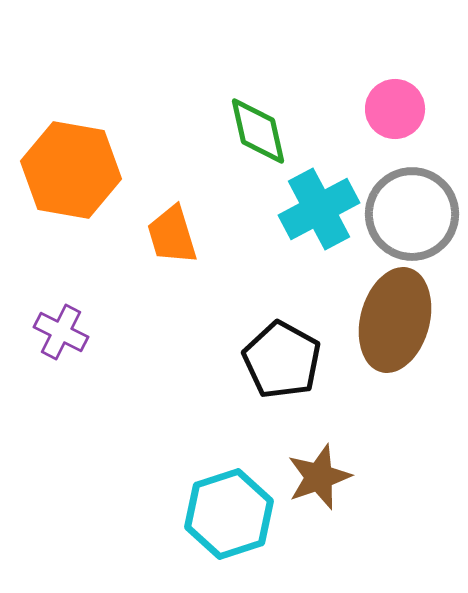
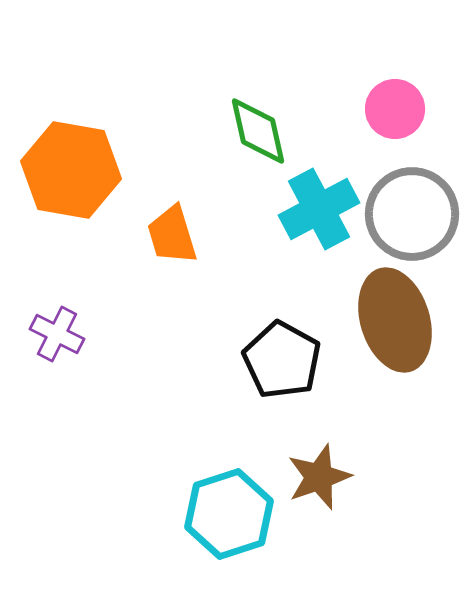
brown ellipse: rotated 32 degrees counterclockwise
purple cross: moved 4 px left, 2 px down
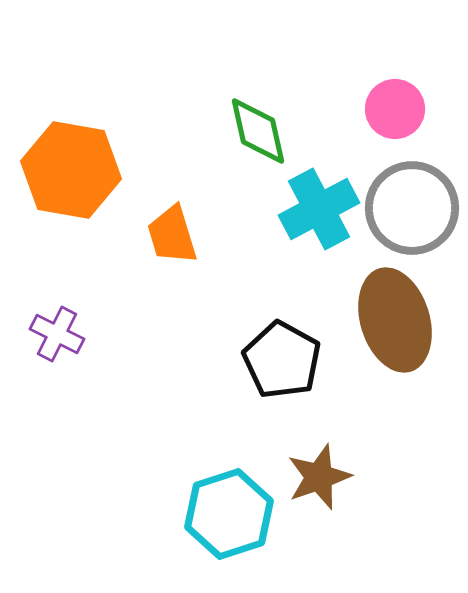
gray circle: moved 6 px up
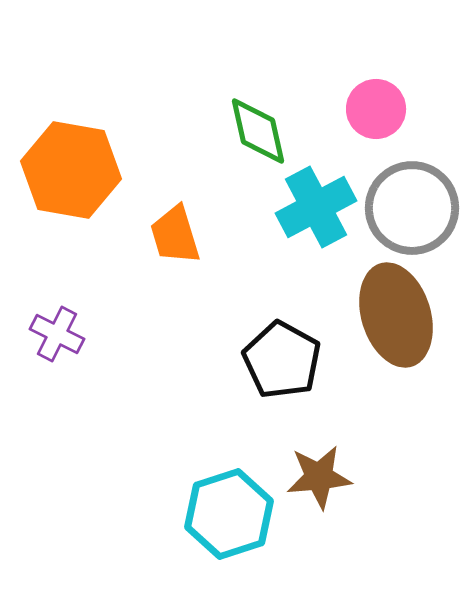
pink circle: moved 19 px left
cyan cross: moved 3 px left, 2 px up
orange trapezoid: moved 3 px right
brown ellipse: moved 1 px right, 5 px up
brown star: rotated 14 degrees clockwise
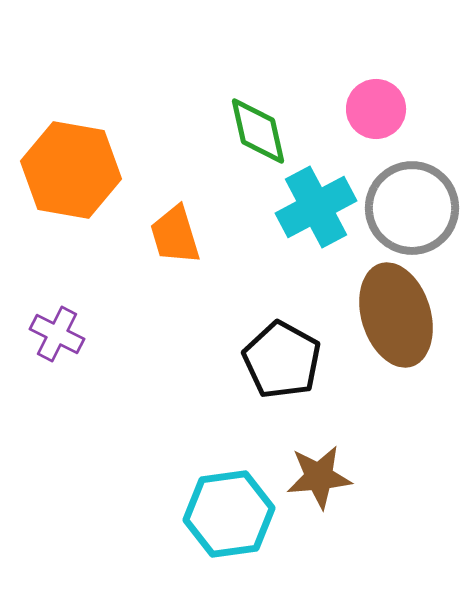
cyan hexagon: rotated 10 degrees clockwise
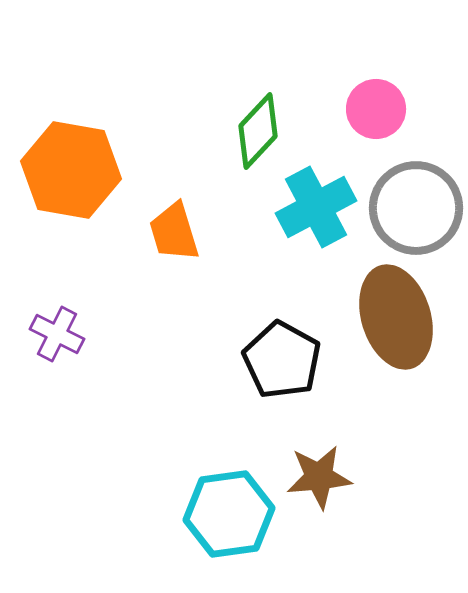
green diamond: rotated 56 degrees clockwise
gray circle: moved 4 px right
orange trapezoid: moved 1 px left, 3 px up
brown ellipse: moved 2 px down
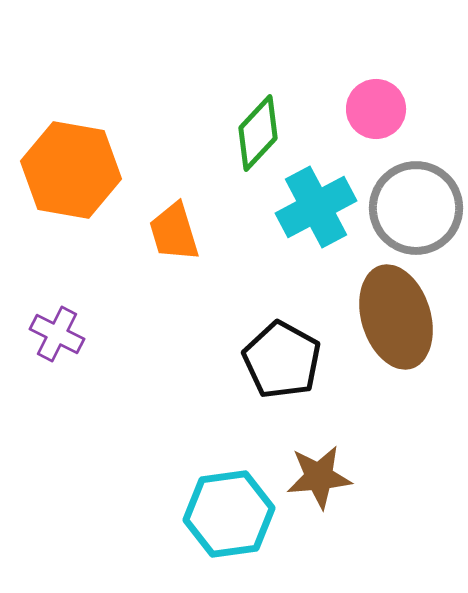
green diamond: moved 2 px down
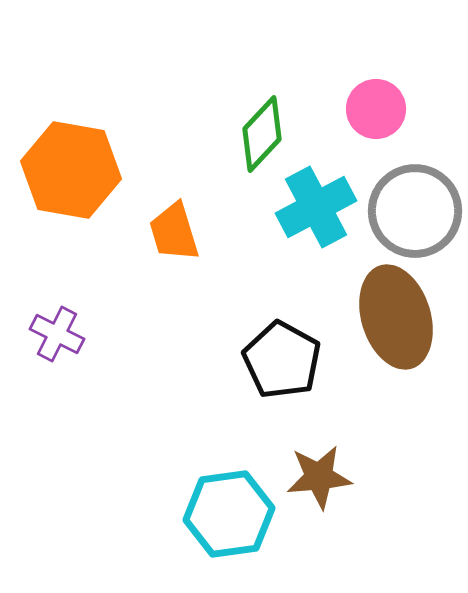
green diamond: moved 4 px right, 1 px down
gray circle: moved 1 px left, 3 px down
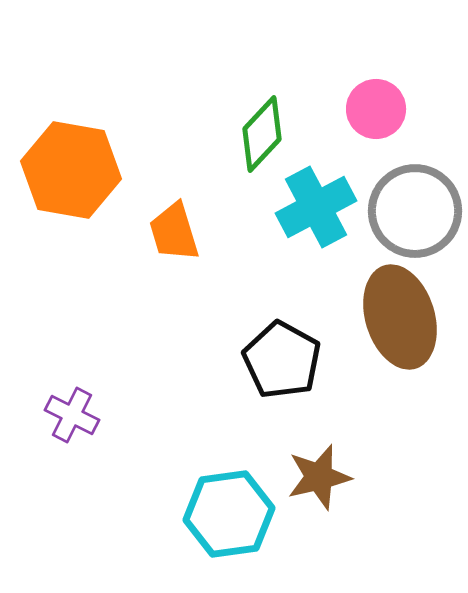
brown ellipse: moved 4 px right
purple cross: moved 15 px right, 81 px down
brown star: rotated 8 degrees counterclockwise
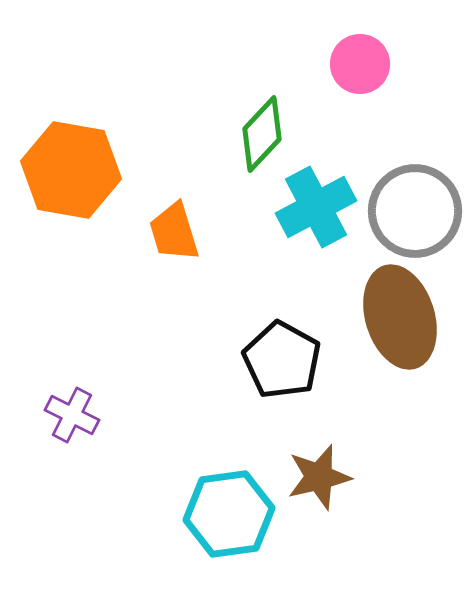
pink circle: moved 16 px left, 45 px up
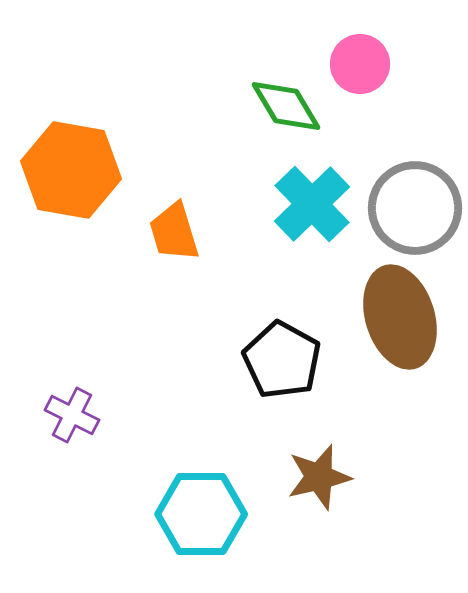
green diamond: moved 24 px right, 28 px up; rotated 74 degrees counterclockwise
cyan cross: moved 4 px left, 3 px up; rotated 16 degrees counterclockwise
gray circle: moved 3 px up
cyan hexagon: moved 28 px left; rotated 8 degrees clockwise
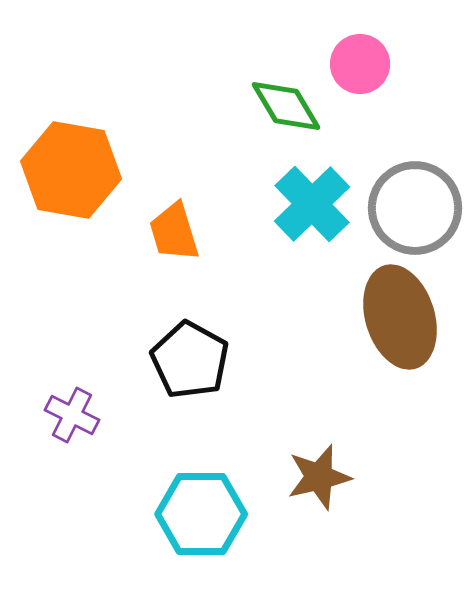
black pentagon: moved 92 px left
